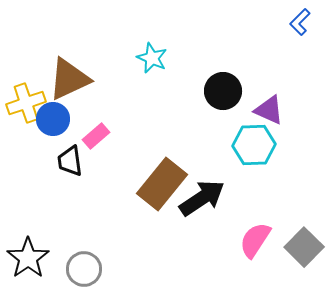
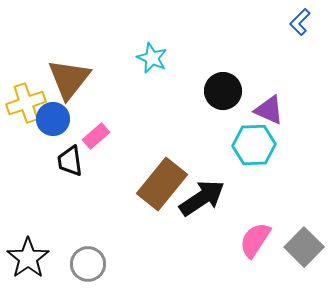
brown triangle: rotated 27 degrees counterclockwise
gray circle: moved 4 px right, 5 px up
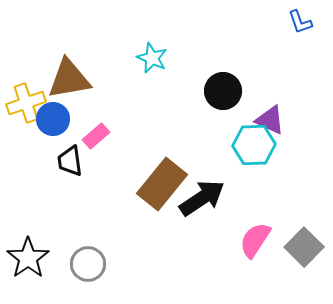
blue L-shape: rotated 64 degrees counterclockwise
brown triangle: rotated 42 degrees clockwise
purple triangle: moved 1 px right, 10 px down
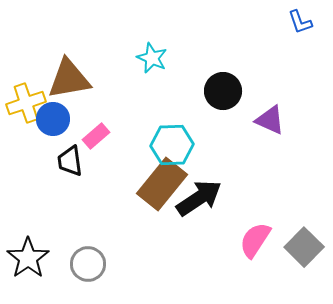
cyan hexagon: moved 82 px left
black arrow: moved 3 px left
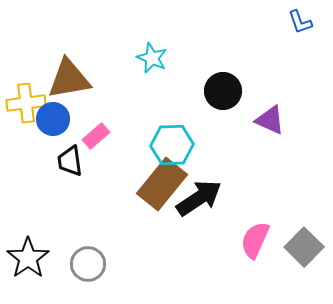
yellow cross: rotated 12 degrees clockwise
pink semicircle: rotated 9 degrees counterclockwise
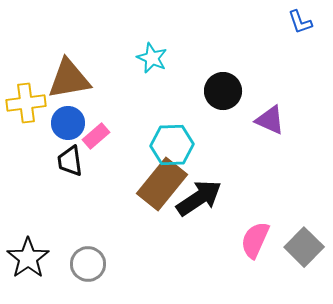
blue circle: moved 15 px right, 4 px down
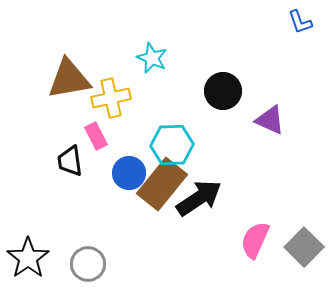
yellow cross: moved 85 px right, 5 px up; rotated 6 degrees counterclockwise
blue circle: moved 61 px right, 50 px down
pink rectangle: rotated 76 degrees counterclockwise
